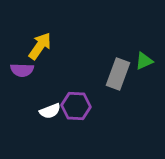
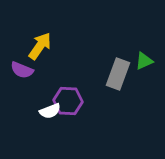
purple semicircle: rotated 20 degrees clockwise
purple hexagon: moved 8 px left, 5 px up
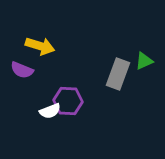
yellow arrow: rotated 72 degrees clockwise
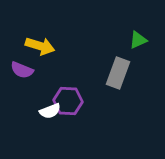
green triangle: moved 6 px left, 21 px up
gray rectangle: moved 1 px up
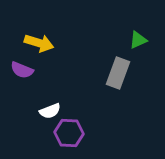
yellow arrow: moved 1 px left, 3 px up
purple hexagon: moved 1 px right, 32 px down
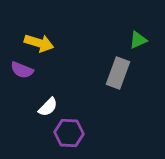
white semicircle: moved 2 px left, 4 px up; rotated 25 degrees counterclockwise
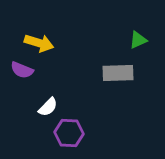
gray rectangle: rotated 68 degrees clockwise
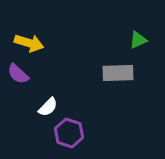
yellow arrow: moved 10 px left
purple semicircle: moved 4 px left, 4 px down; rotated 20 degrees clockwise
purple hexagon: rotated 16 degrees clockwise
